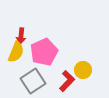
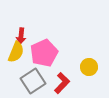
pink pentagon: moved 1 px down
yellow circle: moved 6 px right, 3 px up
red L-shape: moved 5 px left, 2 px down
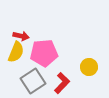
red arrow: rotated 84 degrees counterclockwise
pink pentagon: rotated 20 degrees clockwise
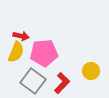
yellow circle: moved 2 px right, 4 px down
gray square: rotated 20 degrees counterclockwise
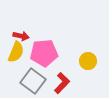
yellow circle: moved 3 px left, 10 px up
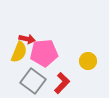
red arrow: moved 6 px right, 3 px down
yellow semicircle: moved 3 px right
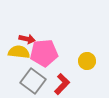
yellow semicircle: rotated 105 degrees counterclockwise
yellow circle: moved 1 px left
red L-shape: moved 1 px down
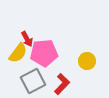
red arrow: rotated 49 degrees clockwise
yellow semicircle: moved 1 px left, 1 px down; rotated 120 degrees clockwise
gray square: rotated 25 degrees clockwise
